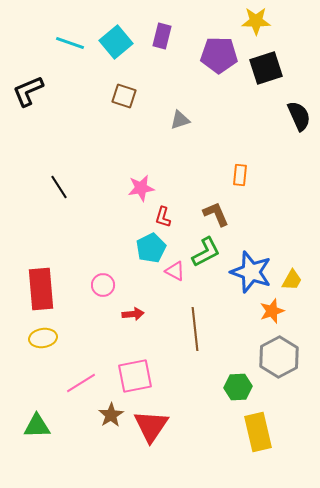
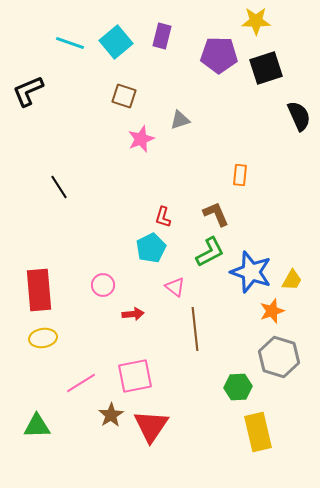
pink star: moved 49 px up; rotated 12 degrees counterclockwise
green L-shape: moved 4 px right
pink triangle: moved 16 px down; rotated 10 degrees clockwise
red rectangle: moved 2 px left, 1 px down
gray hexagon: rotated 15 degrees counterclockwise
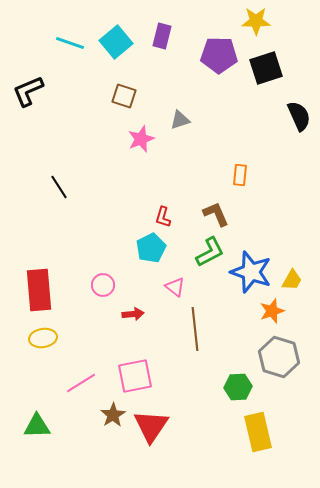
brown star: moved 2 px right
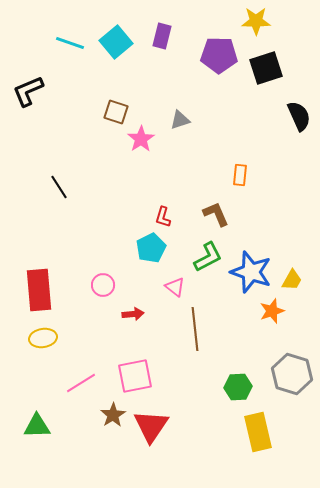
brown square: moved 8 px left, 16 px down
pink star: rotated 12 degrees counterclockwise
green L-shape: moved 2 px left, 5 px down
gray hexagon: moved 13 px right, 17 px down
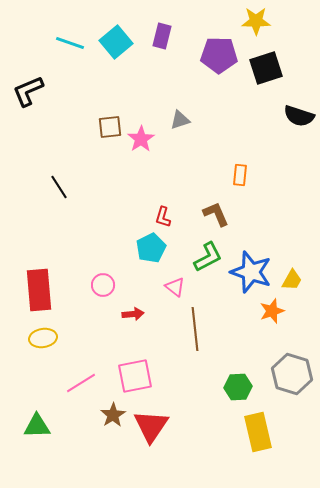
brown square: moved 6 px left, 15 px down; rotated 25 degrees counterclockwise
black semicircle: rotated 132 degrees clockwise
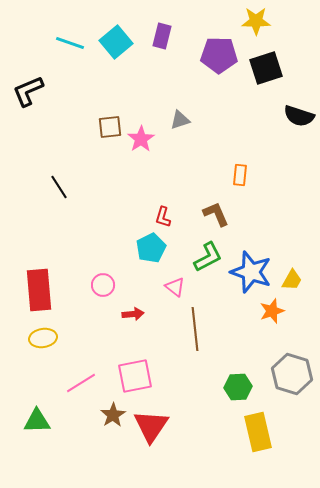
green triangle: moved 5 px up
